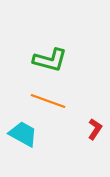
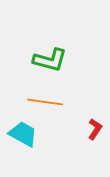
orange line: moved 3 px left, 1 px down; rotated 12 degrees counterclockwise
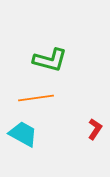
orange line: moved 9 px left, 4 px up; rotated 16 degrees counterclockwise
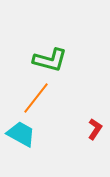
orange line: rotated 44 degrees counterclockwise
cyan trapezoid: moved 2 px left
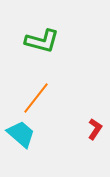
green L-shape: moved 8 px left, 19 px up
cyan trapezoid: rotated 12 degrees clockwise
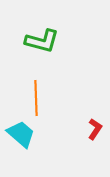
orange line: rotated 40 degrees counterclockwise
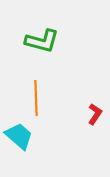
red L-shape: moved 15 px up
cyan trapezoid: moved 2 px left, 2 px down
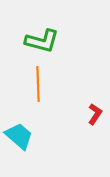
orange line: moved 2 px right, 14 px up
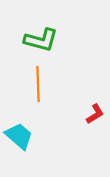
green L-shape: moved 1 px left, 1 px up
red L-shape: rotated 25 degrees clockwise
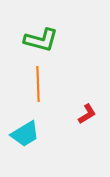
red L-shape: moved 8 px left
cyan trapezoid: moved 6 px right, 2 px up; rotated 108 degrees clockwise
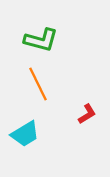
orange line: rotated 24 degrees counterclockwise
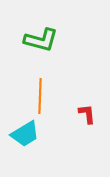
orange line: moved 2 px right, 12 px down; rotated 28 degrees clockwise
red L-shape: rotated 65 degrees counterclockwise
